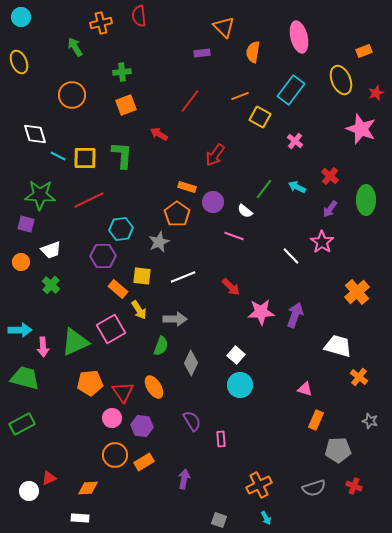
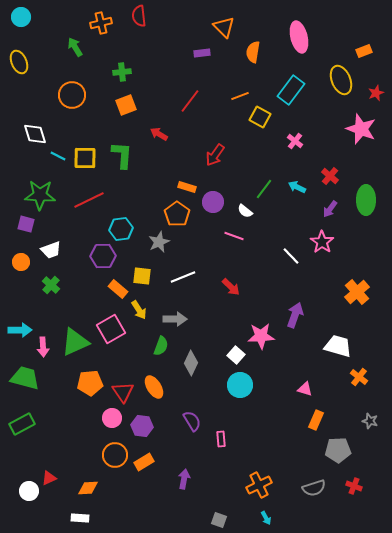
pink star at (261, 312): moved 24 px down
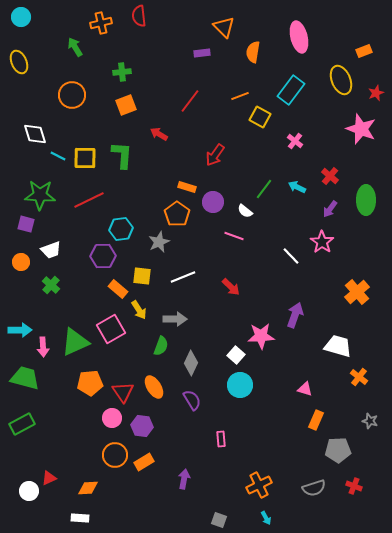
purple semicircle at (192, 421): moved 21 px up
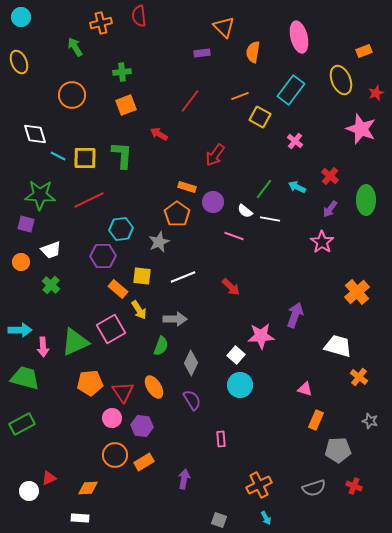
white line at (291, 256): moved 21 px left, 37 px up; rotated 36 degrees counterclockwise
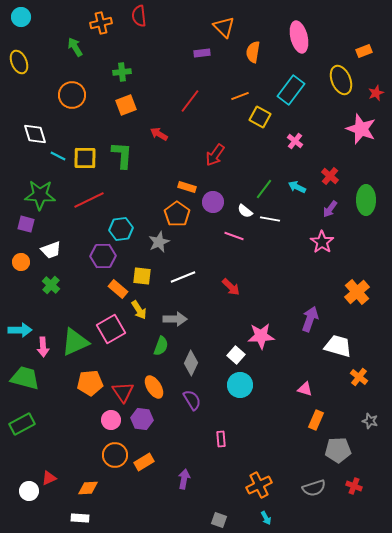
purple arrow at (295, 315): moved 15 px right, 4 px down
pink circle at (112, 418): moved 1 px left, 2 px down
purple hexagon at (142, 426): moved 7 px up
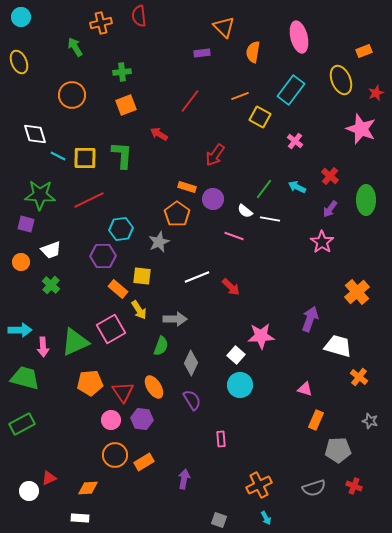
purple circle at (213, 202): moved 3 px up
white line at (183, 277): moved 14 px right
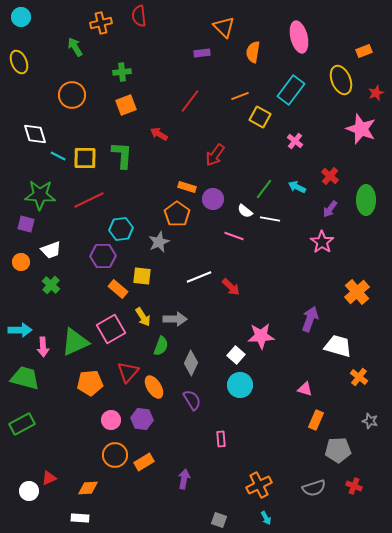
white line at (197, 277): moved 2 px right
yellow arrow at (139, 310): moved 4 px right, 7 px down
red triangle at (123, 392): moved 5 px right, 20 px up; rotated 15 degrees clockwise
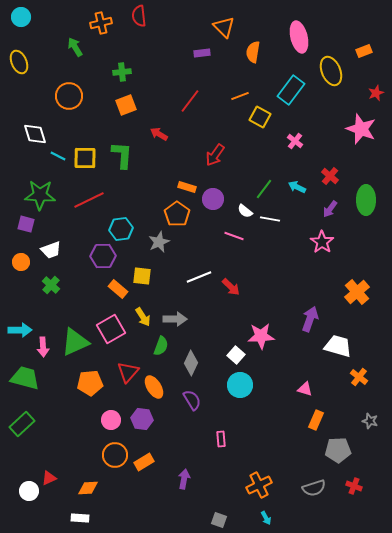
yellow ellipse at (341, 80): moved 10 px left, 9 px up
orange circle at (72, 95): moved 3 px left, 1 px down
green rectangle at (22, 424): rotated 15 degrees counterclockwise
